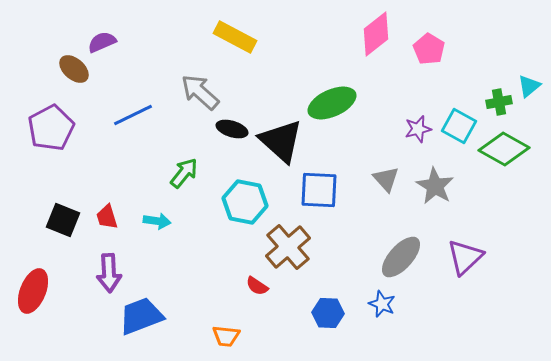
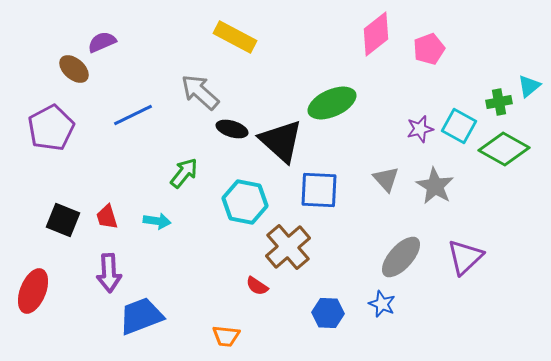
pink pentagon: rotated 20 degrees clockwise
purple star: moved 2 px right
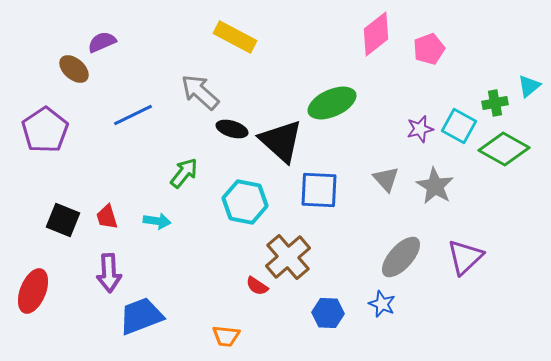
green cross: moved 4 px left, 1 px down
purple pentagon: moved 6 px left, 2 px down; rotated 6 degrees counterclockwise
brown cross: moved 10 px down
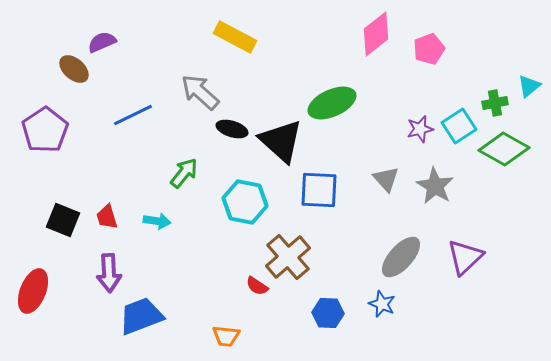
cyan square: rotated 28 degrees clockwise
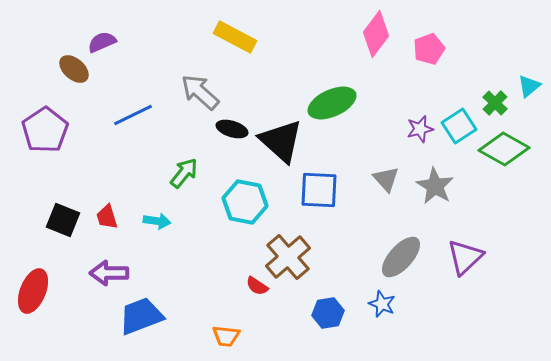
pink diamond: rotated 15 degrees counterclockwise
green cross: rotated 35 degrees counterclockwise
purple arrow: rotated 93 degrees clockwise
blue hexagon: rotated 12 degrees counterclockwise
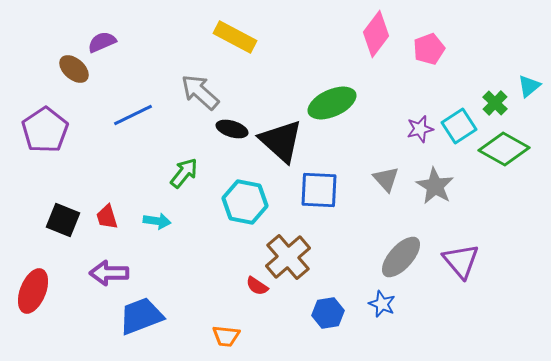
purple triangle: moved 4 px left, 4 px down; rotated 27 degrees counterclockwise
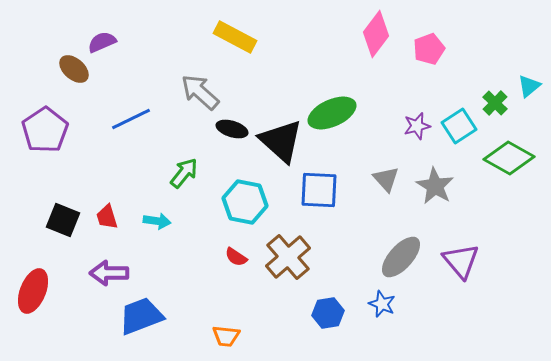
green ellipse: moved 10 px down
blue line: moved 2 px left, 4 px down
purple star: moved 3 px left, 3 px up
green diamond: moved 5 px right, 9 px down
red semicircle: moved 21 px left, 29 px up
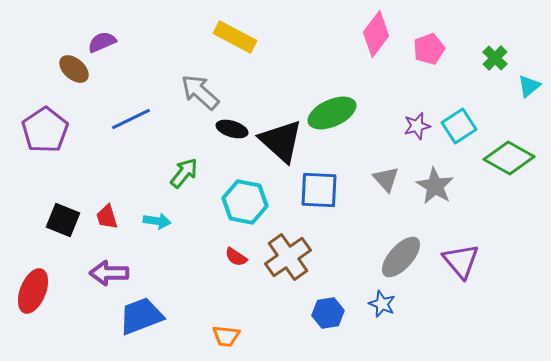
green cross: moved 45 px up
brown cross: rotated 6 degrees clockwise
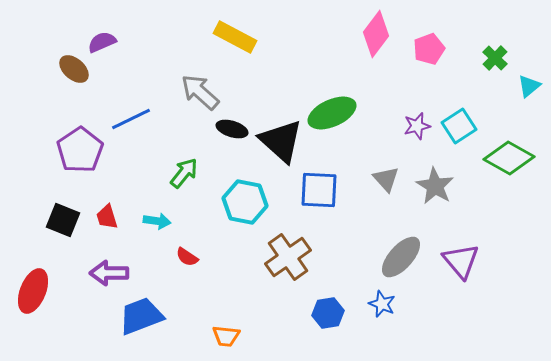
purple pentagon: moved 35 px right, 20 px down
red semicircle: moved 49 px left
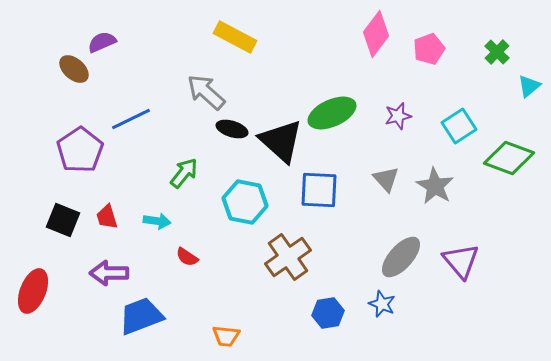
green cross: moved 2 px right, 6 px up
gray arrow: moved 6 px right
purple star: moved 19 px left, 10 px up
green diamond: rotated 9 degrees counterclockwise
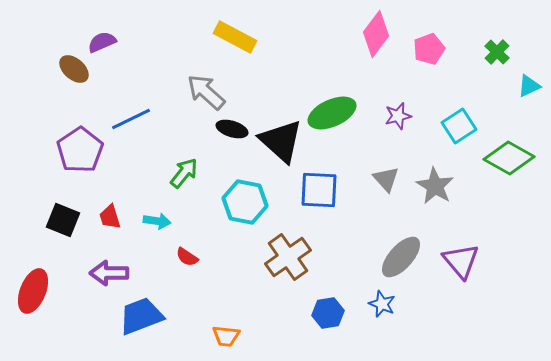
cyan triangle: rotated 15 degrees clockwise
green diamond: rotated 9 degrees clockwise
red trapezoid: moved 3 px right
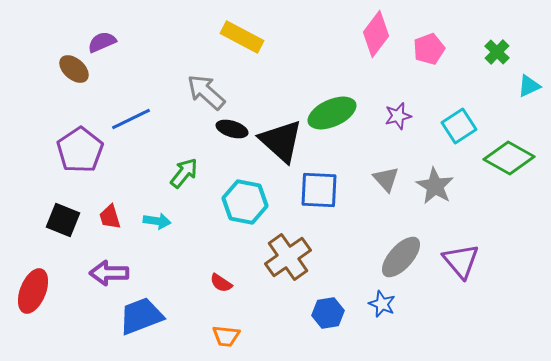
yellow rectangle: moved 7 px right
red semicircle: moved 34 px right, 26 px down
